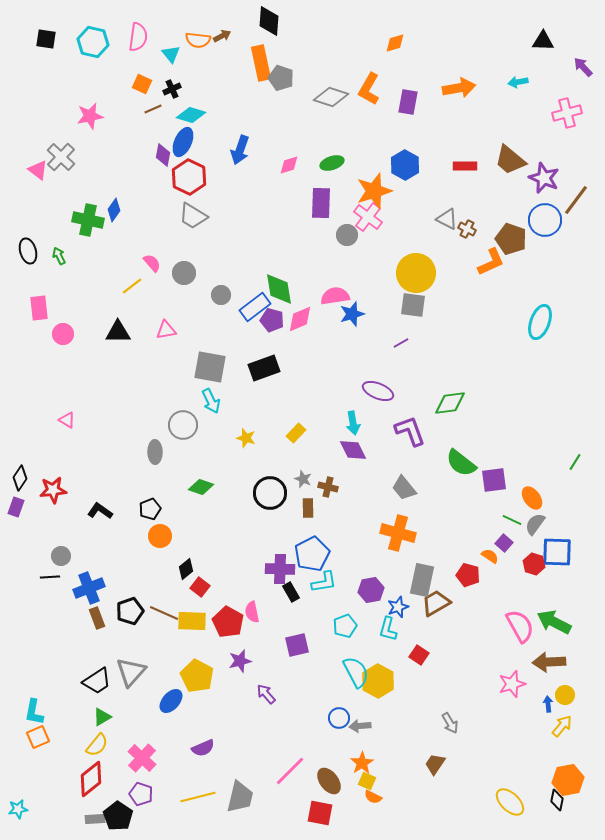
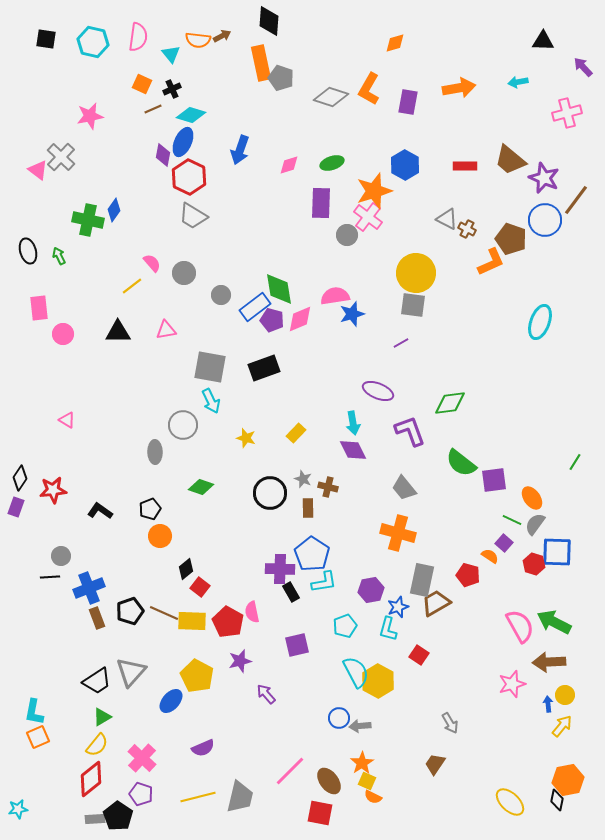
blue pentagon at (312, 554): rotated 12 degrees counterclockwise
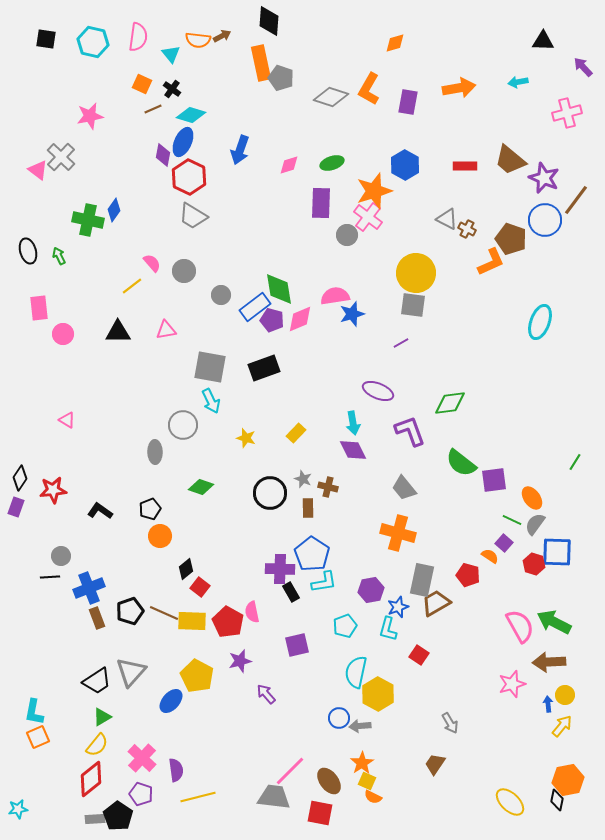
black cross at (172, 89): rotated 30 degrees counterclockwise
gray circle at (184, 273): moved 2 px up
cyan semicircle at (356, 672): rotated 140 degrees counterclockwise
yellow hexagon at (378, 681): moved 13 px down
purple semicircle at (203, 748): moved 27 px left, 22 px down; rotated 75 degrees counterclockwise
gray trapezoid at (240, 797): moved 34 px right; rotated 96 degrees counterclockwise
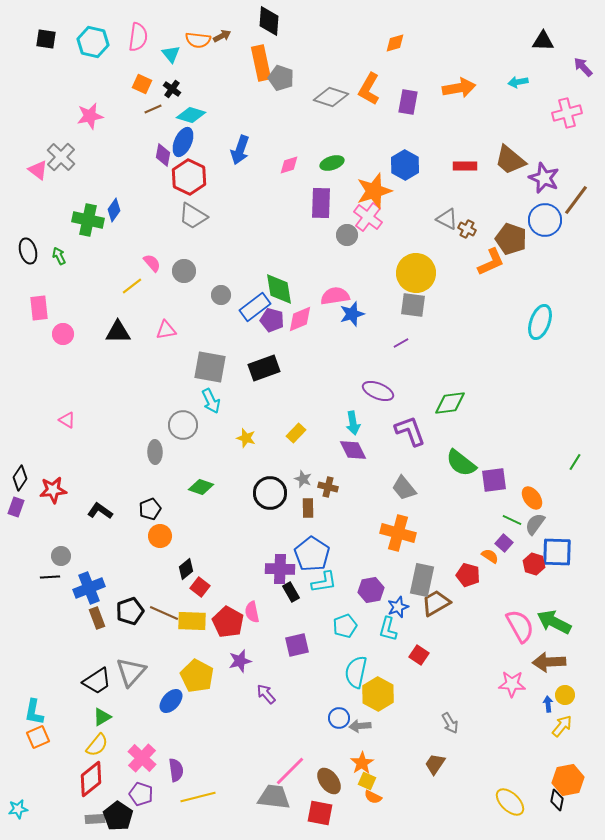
pink star at (512, 684): rotated 20 degrees clockwise
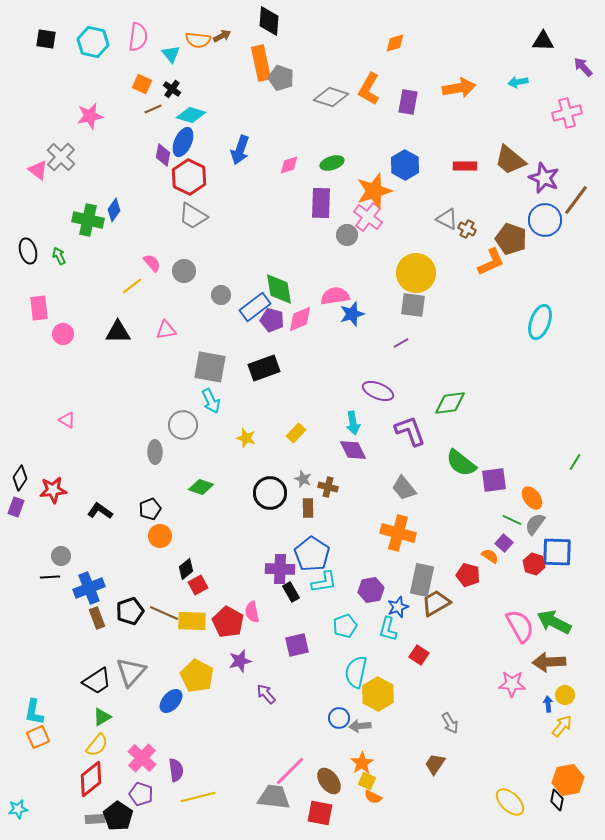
red square at (200, 587): moved 2 px left, 2 px up; rotated 24 degrees clockwise
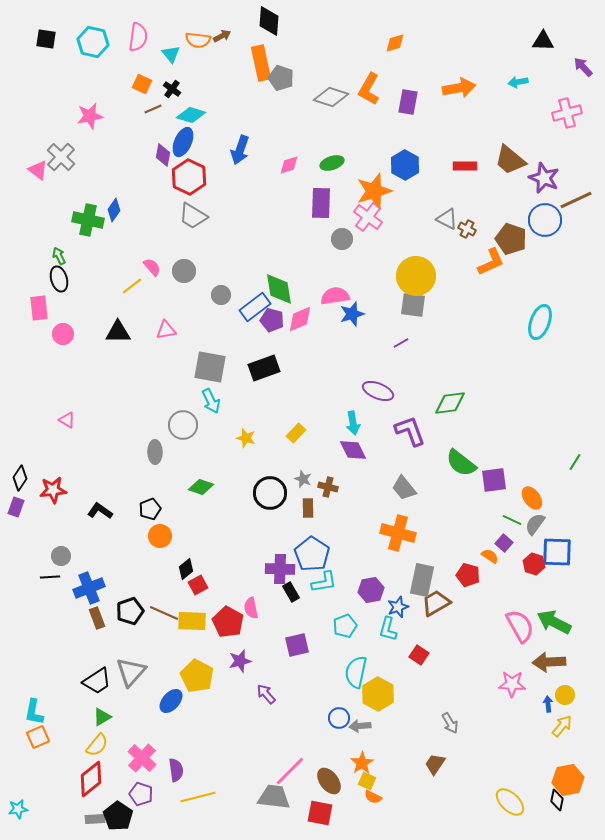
brown line at (576, 200): rotated 28 degrees clockwise
gray circle at (347, 235): moved 5 px left, 4 px down
black ellipse at (28, 251): moved 31 px right, 28 px down
pink semicircle at (152, 263): moved 4 px down
yellow circle at (416, 273): moved 3 px down
pink semicircle at (252, 612): moved 1 px left, 4 px up
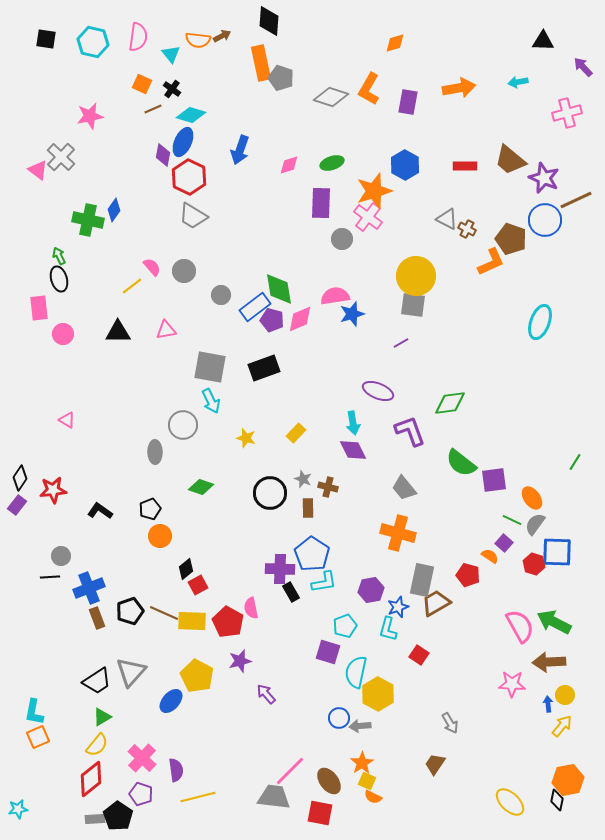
purple rectangle at (16, 507): moved 1 px right, 2 px up; rotated 18 degrees clockwise
purple square at (297, 645): moved 31 px right, 7 px down; rotated 30 degrees clockwise
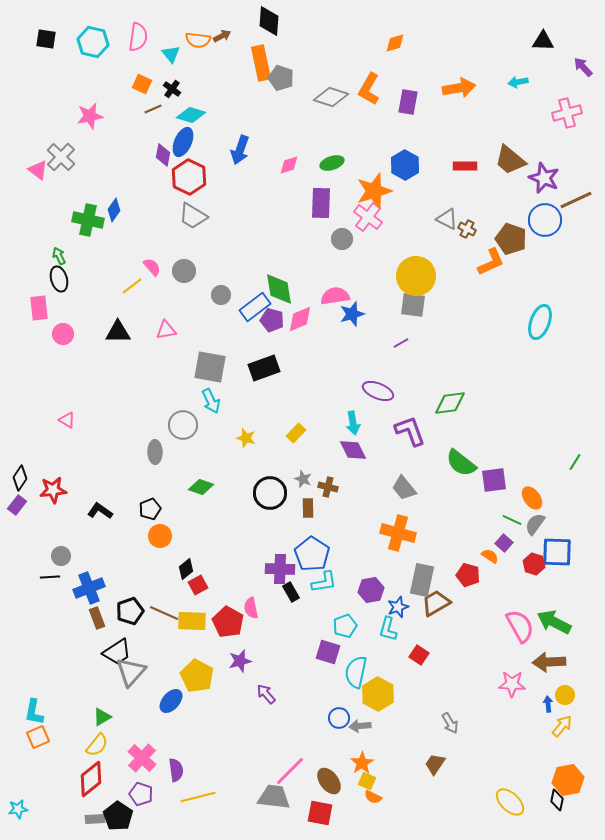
black trapezoid at (97, 681): moved 20 px right, 29 px up
